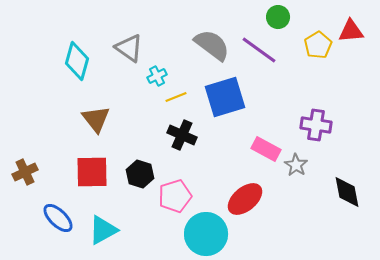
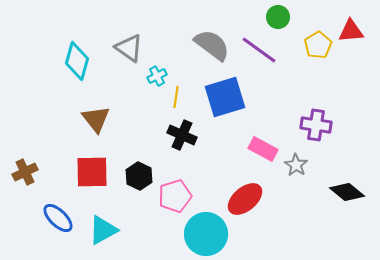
yellow line: rotated 60 degrees counterclockwise
pink rectangle: moved 3 px left
black hexagon: moved 1 px left, 2 px down; rotated 8 degrees clockwise
black diamond: rotated 40 degrees counterclockwise
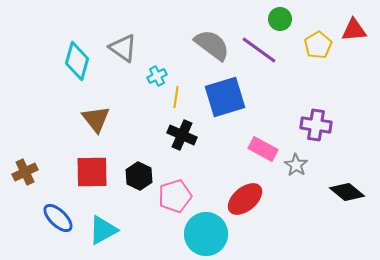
green circle: moved 2 px right, 2 px down
red triangle: moved 3 px right, 1 px up
gray triangle: moved 6 px left
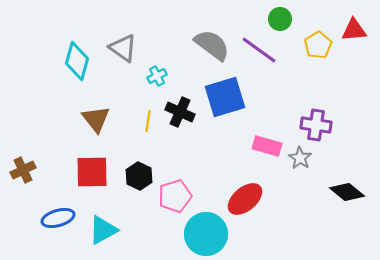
yellow line: moved 28 px left, 24 px down
black cross: moved 2 px left, 23 px up
pink rectangle: moved 4 px right, 3 px up; rotated 12 degrees counterclockwise
gray star: moved 4 px right, 7 px up
brown cross: moved 2 px left, 2 px up
blue ellipse: rotated 60 degrees counterclockwise
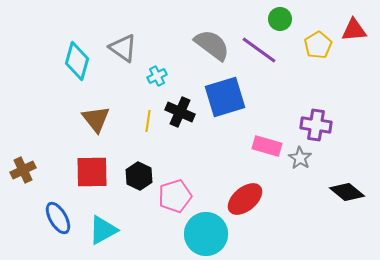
blue ellipse: rotated 76 degrees clockwise
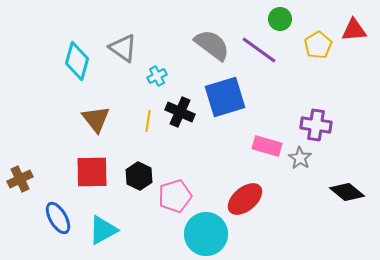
brown cross: moved 3 px left, 9 px down
